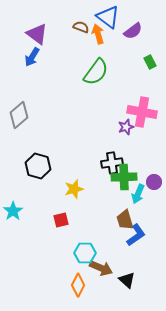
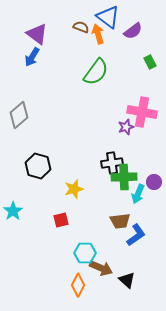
brown trapezoid: moved 5 px left, 1 px down; rotated 80 degrees counterclockwise
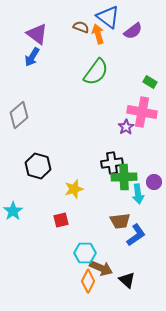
green rectangle: moved 20 px down; rotated 32 degrees counterclockwise
purple star: rotated 14 degrees counterclockwise
cyan arrow: rotated 30 degrees counterclockwise
orange diamond: moved 10 px right, 4 px up
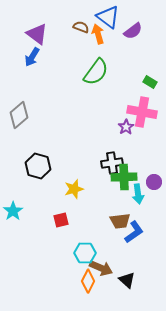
blue L-shape: moved 2 px left, 3 px up
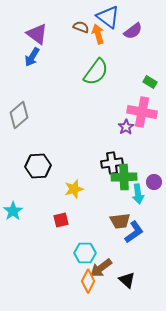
black hexagon: rotated 20 degrees counterclockwise
brown arrow: rotated 120 degrees clockwise
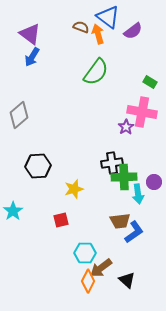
purple triangle: moved 7 px left
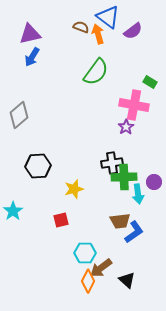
purple triangle: rotated 50 degrees counterclockwise
pink cross: moved 8 px left, 7 px up
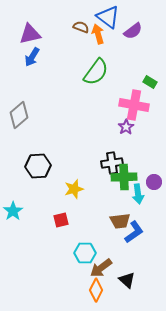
orange diamond: moved 8 px right, 9 px down
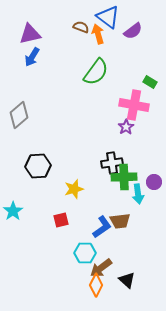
blue L-shape: moved 32 px left, 5 px up
orange diamond: moved 5 px up
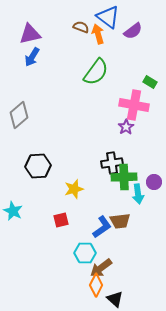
cyan star: rotated 12 degrees counterclockwise
black triangle: moved 12 px left, 19 px down
